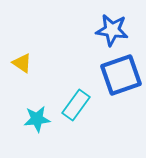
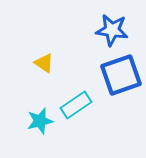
yellow triangle: moved 22 px right
cyan rectangle: rotated 20 degrees clockwise
cyan star: moved 3 px right, 2 px down; rotated 8 degrees counterclockwise
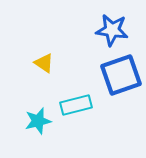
cyan rectangle: rotated 20 degrees clockwise
cyan star: moved 2 px left
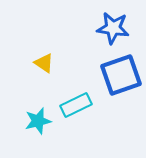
blue star: moved 1 px right, 2 px up
cyan rectangle: rotated 12 degrees counterclockwise
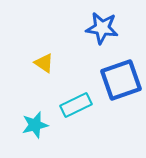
blue star: moved 11 px left
blue square: moved 5 px down
cyan star: moved 3 px left, 4 px down
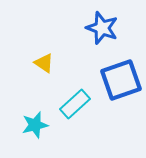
blue star: rotated 12 degrees clockwise
cyan rectangle: moved 1 px left, 1 px up; rotated 16 degrees counterclockwise
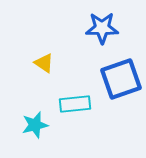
blue star: rotated 20 degrees counterclockwise
blue square: moved 1 px up
cyan rectangle: rotated 36 degrees clockwise
